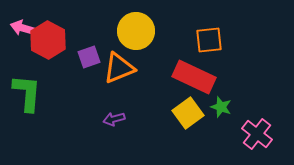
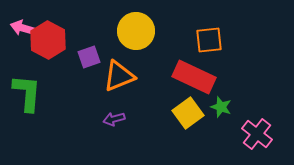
orange triangle: moved 8 px down
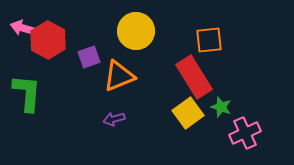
red rectangle: rotated 33 degrees clockwise
pink cross: moved 12 px left, 1 px up; rotated 28 degrees clockwise
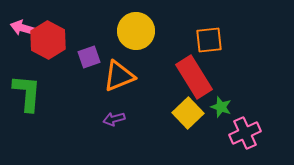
yellow square: rotated 8 degrees counterclockwise
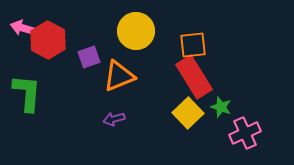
orange square: moved 16 px left, 5 px down
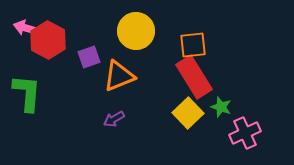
pink arrow: moved 3 px right
purple arrow: rotated 15 degrees counterclockwise
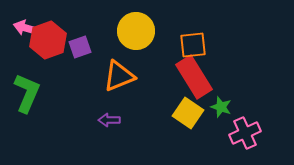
red hexagon: rotated 12 degrees clockwise
purple square: moved 9 px left, 10 px up
green L-shape: rotated 18 degrees clockwise
yellow square: rotated 12 degrees counterclockwise
purple arrow: moved 5 px left, 1 px down; rotated 30 degrees clockwise
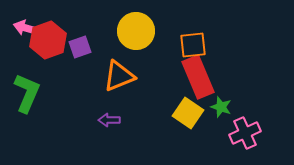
red rectangle: moved 4 px right; rotated 9 degrees clockwise
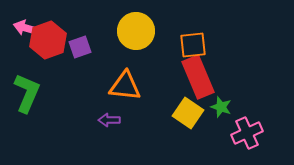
orange triangle: moved 6 px right, 10 px down; rotated 28 degrees clockwise
pink cross: moved 2 px right
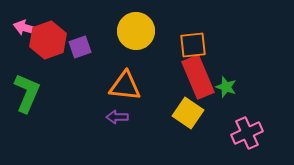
green star: moved 5 px right, 20 px up
purple arrow: moved 8 px right, 3 px up
